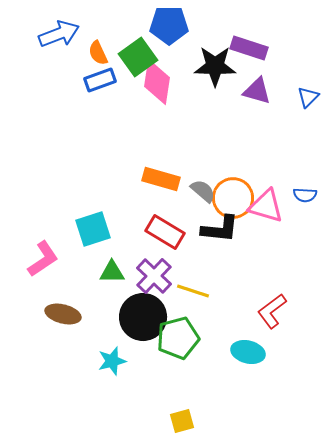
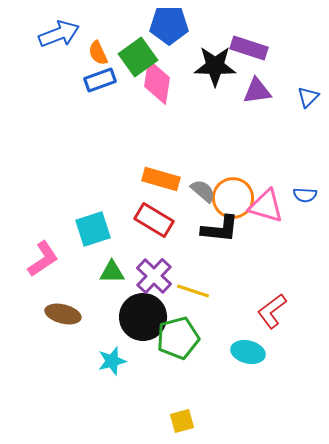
purple triangle: rotated 24 degrees counterclockwise
red rectangle: moved 11 px left, 12 px up
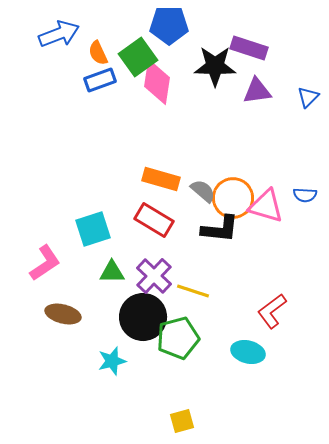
pink L-shape: moved 2 px right, 4 px down
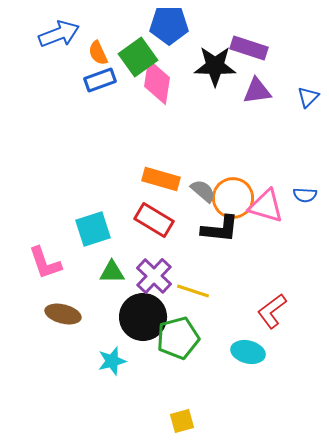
pink L-shape: rotated 105 degrees clockwise
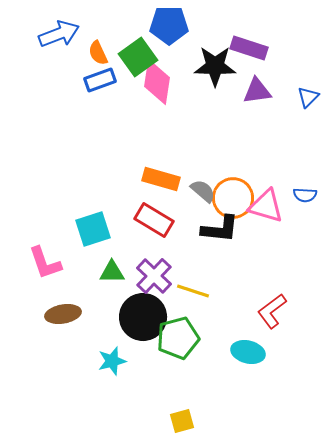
brown ellipse: rotated 24 degrees counterclockwise
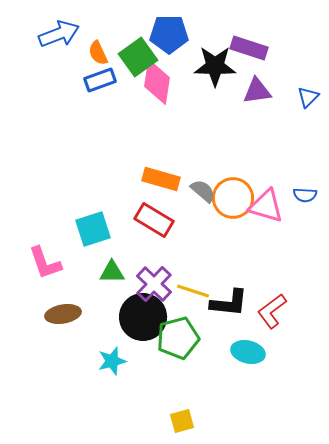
blue pentagon: moved 9 px down
black L-shape: moved 9 px right, 74 px down
purple cross: moved 8 px down
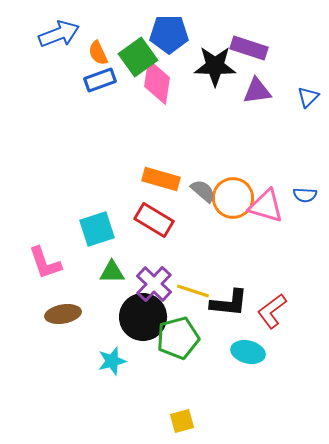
cyan square: moved 4 px right
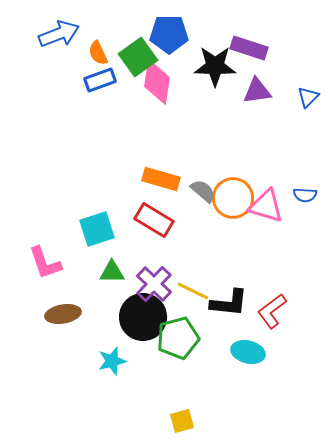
yellow line: rotated 8 degrees clockwise
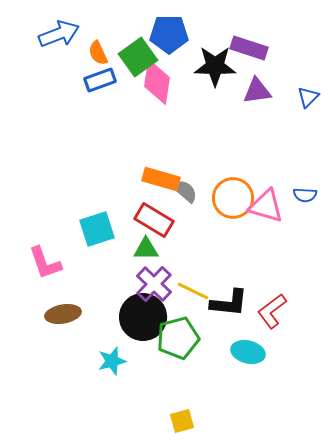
gray semicircle: moved 18 px left
green triangle: moved 34 px right, 23 px up
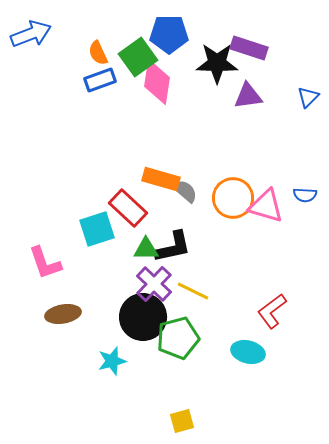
blue arrow: moved 28 px left
black star: moved 2 px right, 3 px up
purple triangle: moved 9 px left, 5 px down
red rectangle: moved 26 px left, 12 px up; rotated 12 degrees clockwise
black L-shape: moved 56 px left, 56 px up; rotated 18 degrees counterclockwise
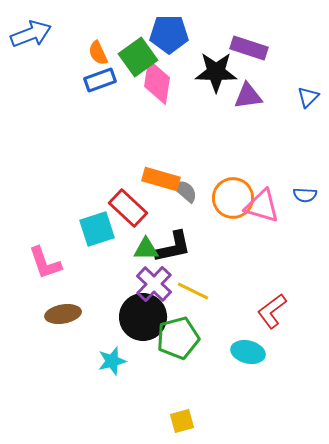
black star: moved 1 px left, 9 px down
pink triangle: moved 4 px left
